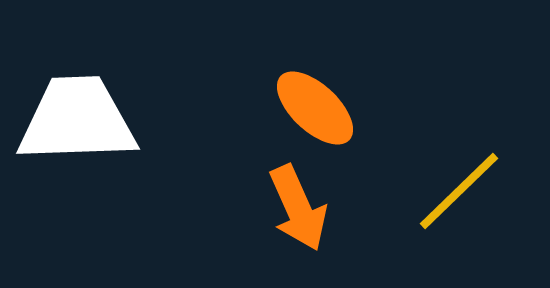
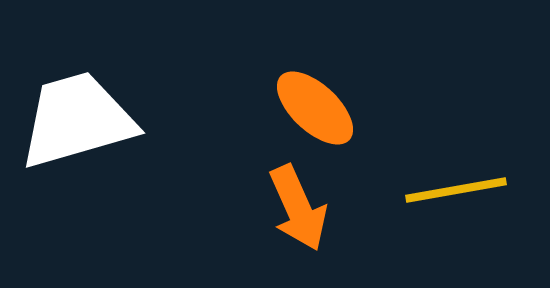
white trapezoid: rotated 14 degrees counterclockwise
yellow line: moved 3 px left, 1 px up; rotated 34 degrees clockwise
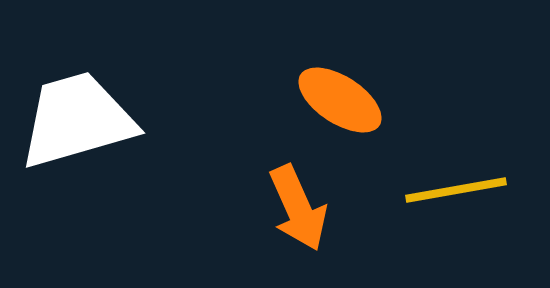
orange ellipse: moved 25 px right, 8 px up; rotated 10 degrees counterclockwise
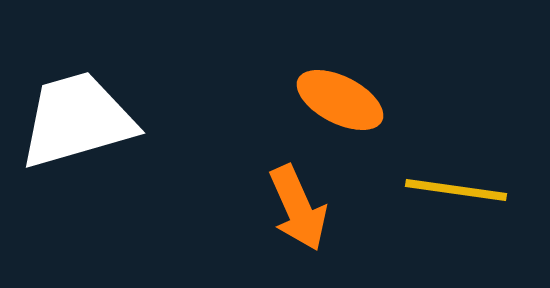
orange ellipse: rotated 6 degrees counterclockwise
yellow line: rotated 18 degrees clockwise
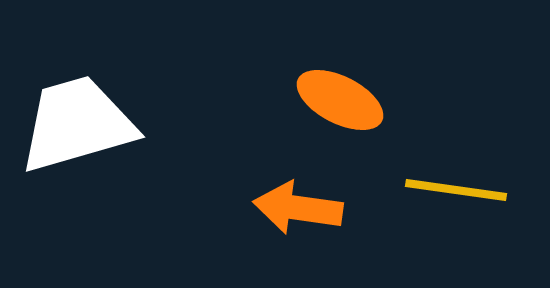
white trapezoid: moved 4 px down
orange arrow: rotated 122 degrees clockwise
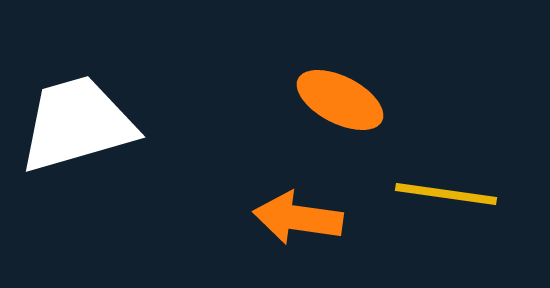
yellow line: moved 10 px left, 4 px down
orange arrow: moved 10 px down
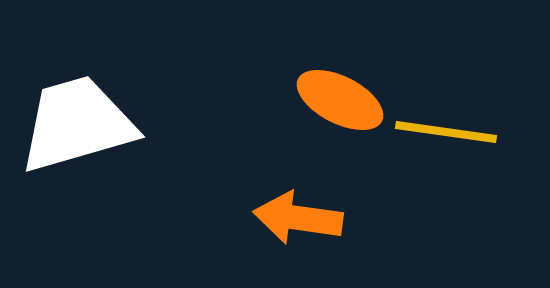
yellow line: moved 62 px up
